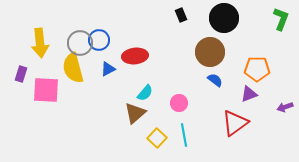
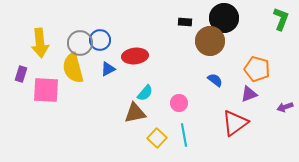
black rectangle: moved 4 px right, 7 px down; rotated 64 degrees counterclockwise
blue circle: moved 1 px right
brown circle: moved 11 px up
orange pentagon: rotated 15 degrees clockwise
brown triangle: rotated 30 degrees clockwise
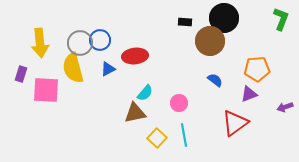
orange pentagon: rotated 20 degrees counterclockwise
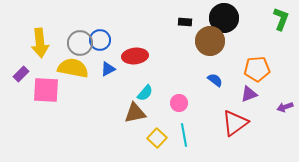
yellow semicircle: rotated 116 degrees clockwise
purple rectangle: rotated 28 degrees clockwise
